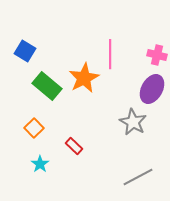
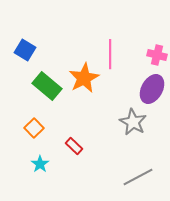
blue square: moved 1 px up
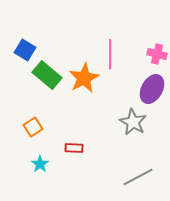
pink cross: moved 1 px up
green rectangle: moved 11 px up
orange square: moved 1 px left, 1 px up; rotated 12 degrees clockwise
red rectangle: moved 2 px down; rotated 42 degrees counterclockwise
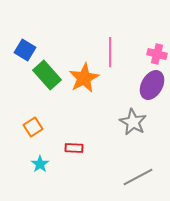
pink line: moved 2 px up
green rectangle: rotated 8 degrees clockwise
purple ellipse: moved 4 px up
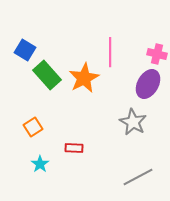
purple ellipse: moved 4 px left, 1 px up
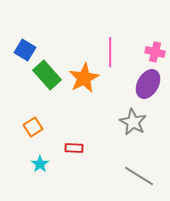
pink cross: moved 2 px left, 2 px up
gray line: moved 1 px right, 1 px up; rotated 60 degrees clockwise
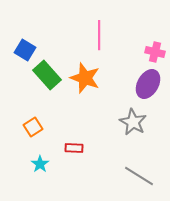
pink line: moved 11 px left, 17 px up
orange star: moved 1 px right; rotated 24 degrees counterclockwise
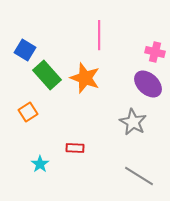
purple ellipse: rotated 76 degrees counterclockwise
orange square: moved 5 px left, 15 px up
red rectangle: moved 1 px right
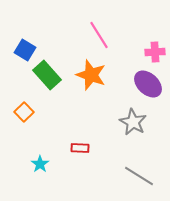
pink line: rotated 32 degrees counterclockwise
pink cross: rotated 18 degrees counterclockwise
orange star: moved 6 px right, 3 px up
orange square: moved 4 px left; rotated 12 degrees counterclockwise
red rectangle: moved 5 px right
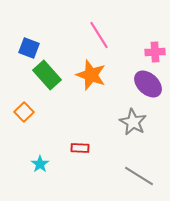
blue square: moved 4 px right, 2 px up; rotated 10 degrees counterclockwise
